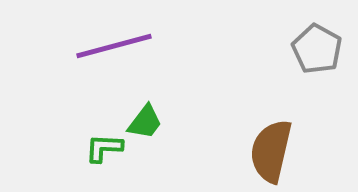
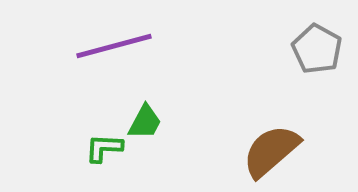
green trapezoid: rotated 9 degrees counterclockwise
brown semicircle: rotated 36 degrees clockwise
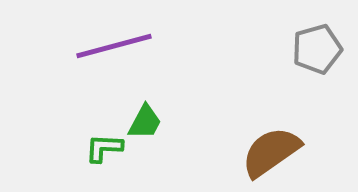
gray pentagon: rotated 27 degrees clockwise
brown semicircle: moved 1 px down; rotated 6 degrees clockwise
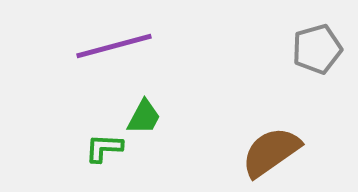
green trapezoid: moved 1 px left, 5 px up
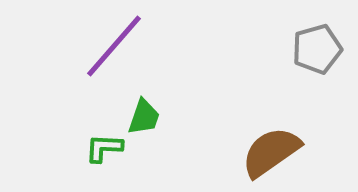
purple line: rotated 34 degrees counterclockwise
green trapezoid: rotated 9 degrees counterclockwise
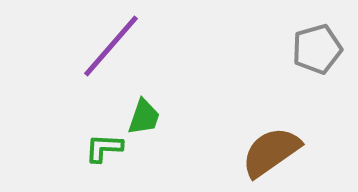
purple line: moved 3 px left
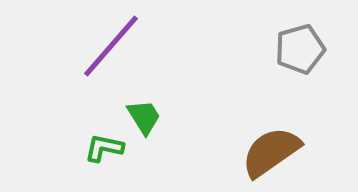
gray pentagon: moved 17 px left
green trapezoid: rotated 51 degrees counterclockwise
green L-shape: rotated 9 degrees clockwise
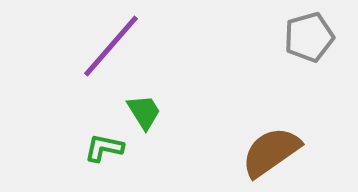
gray pentagon: moved 9 px right, 12 px up
green trapezoid: moved 5 px up
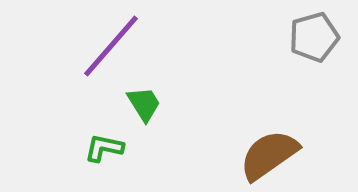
gray pentagon: moved 5 px right
green trapezoid: moved 8 px up
brown semicircle: moved 2 px left, 3 px down
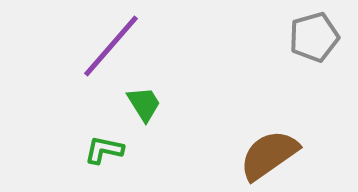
green L-shape: moved 2 px down
